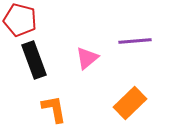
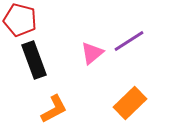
purple line: moved 6 px left; rotated 28 degrees counterclockwise
pink triangle: moved 5 px right, 5 px up
orange L-shape: rotated 72 degrees clockwise
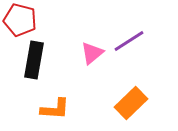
black rectangle: rotated 30 degrees clockwise
orange rectangle: moved 1 px right
orange L-shape: moved 1 px right; rotated 32 degrees clockwise
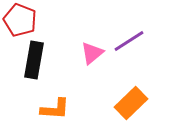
red pentagon: rotated 8 degrees clockwise
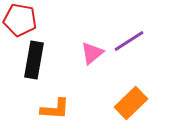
red pentagon: rotated 12 degrees counterclockwise
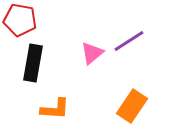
black rectangle: moved 1 px left, 3 px down
orange rectangle: moved 1 px right, 3 px down; rotated 12 degrees counterclockwise
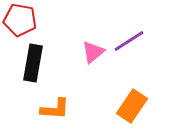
pink triangle: moved 1 px right, 1 px up
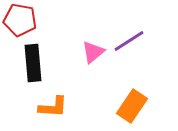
black rectangle: rotated 15 degrees counterclockwise
orange L-shape: moved 2 px left, 2 px up
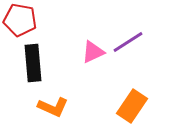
purple line: moved 1 px left, 1 px down
pink triangle: rotated 15 degrees clockwise
orange L-shape: rotated 20 degrees clockwise
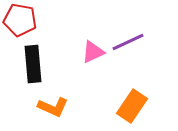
purple line: rotated 8 degrees clockwise
black rectangle: moved 1 px down
